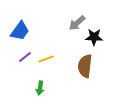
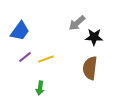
brown semicircle: moved 5 px right, 2 px down
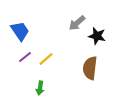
blue trapezoid: rotated 70 degrees counterclockwise
black star: moved 3 px right, 1 px up; rotated 12 degrees clockwise
yellow line: rotated 21 degrees counterclockwise
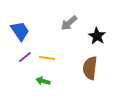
gray arrow: moved 8 px left
black star: rotated 18 degrees clockwise
yellow line: moved 1 px right, 1 px up; rotated 49 degrees clockwise
green arrow: moved 3 px right, 7 px up; rotated 96 degrees clockwise
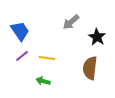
gray arrow: moved 2 px right, 1 px up
black star: moved 1 px down
purple line: moved 3 px left, 1 px up
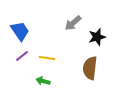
gray arrow: moved 2 px right, 1 px down
black star: rotated 24 degrees clockwise
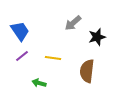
yellow line: moved 6 px right
brown semicircle: moved 3 px left, 3 px down
green arrow: moved 4 px left, 2 px down
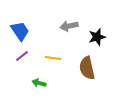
gray arrow: moved 4 px left, 3 px down; rotated 30 degrees clockwise
brown semicircle: moved 3 px up; rotated 20 degrees counterclockwise
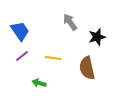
gray arrow: moved 1 px right, 4 px up; rotated 66 degrees clockwise
